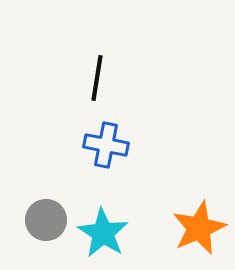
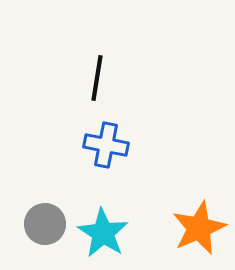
gray circle: moved 1 px left, 4 px down
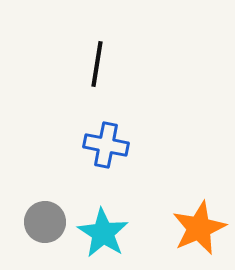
black line: moved 14 px up
gray circle: moved 2 px up
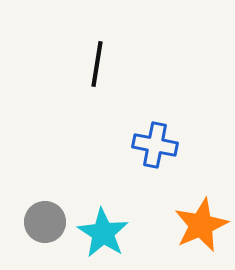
blue cross: moved 49 px right
orange star: moved 2 px right, 3 px up
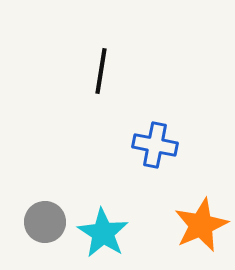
black line: moved 4 px right, 7 px down
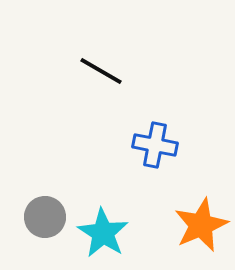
black line: rotated 69 degrees counterclockwise
gray circle: moved 5 px up
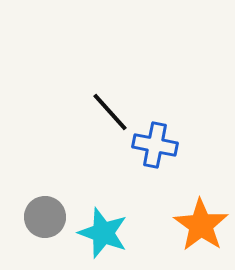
black line: moved 9 px right, 41 px down; rotated 18 degrees clockwise
orange star: rotated 14 degrees counterclockwise
cyan star: rotated 12 degrees counterclockwise
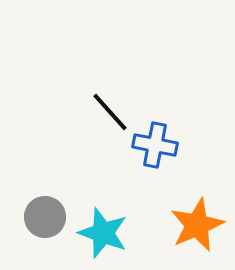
orange star: moved 4 px left; rotated 14 degrees clockwise
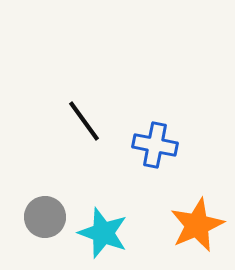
black line: moved 26 px left, 9 px down; rotated 6 degrees clockwise
